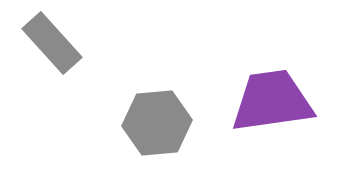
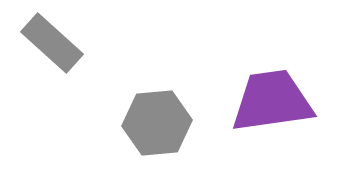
gray rectangle: rotated 6 degrees counterclockwise
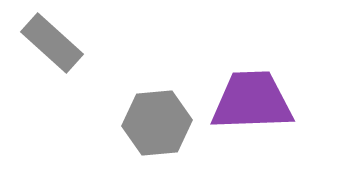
purple trapezoid: moved 20 px left; rotated 6 degrees clockwise
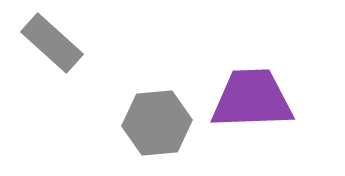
purple trapezoid: moved 2 px up
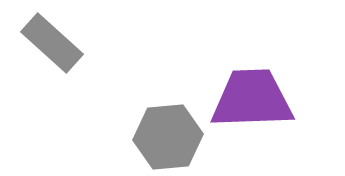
gray hexagon: moved 11 px right, 14 px down
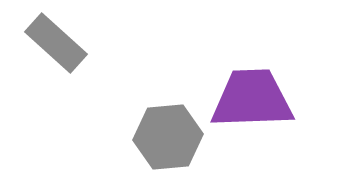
gray rectangle: moved 4 px right
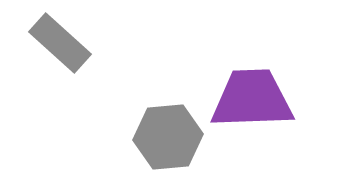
gray rectangle: moved 4 px right
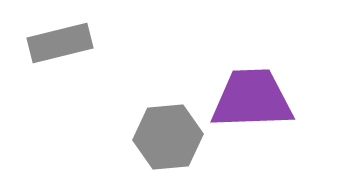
gray rectangle: rotated 56 degrees counterclockwise
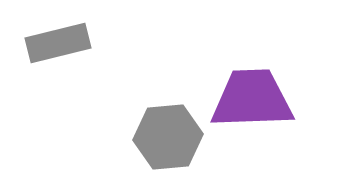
gray rectangle: moved 2 px left
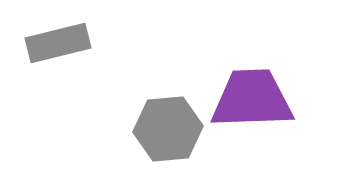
gray hexagon: moved 8 px up
